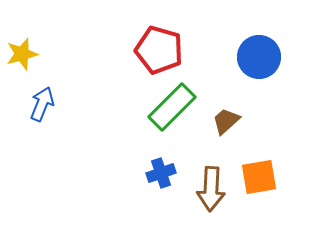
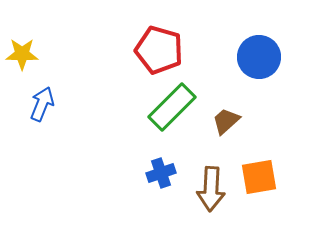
yellow star: rotated 16 degrees clockwise
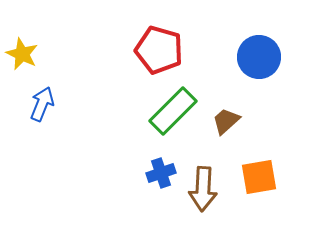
yellow star: rotated 24 degrees clockwise
green rectangle: moved 1 px right, 4 px down
brown arrow: moved 8 px left
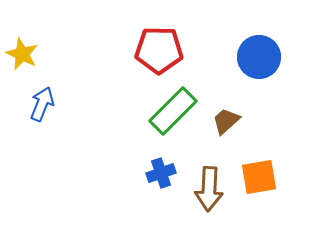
red pentagon: rotated 15 degrees counterclockwise
brown arrow: moved 6 px right
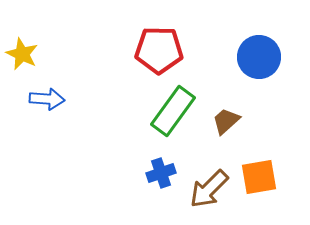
blue arrow: moved 5 px right, 5 px up; rotated 72 degrees clockwise
green rectangle: rotated 9 degrees counterclockwise
brown arrow: rotated 42 degrees clockwise
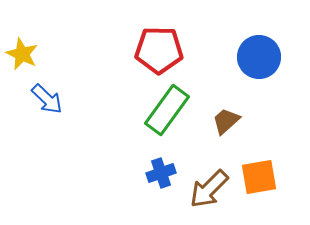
blue arrow: rotated 40 degrees clockwise
green rectangle: moved 6 px left, 1 px up
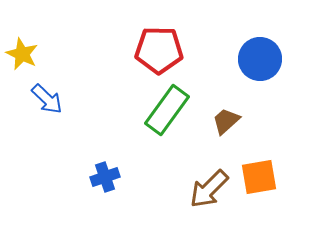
blue circle: moved 1 px right, 2 px down
blue cross: moved 56 px left, 4 px down
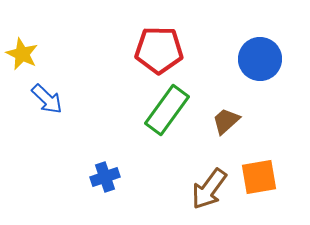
brown arrow: rotated 9 degrees counterclockwise
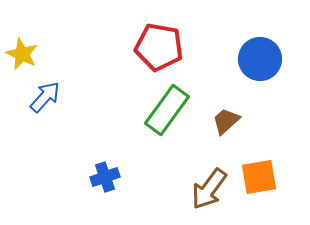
red pentagon: moved 3 px up; rotated 9 degrees clockwise
blue arrow: moved 2 px left, 2 px up; rotated 92 degrees counterclockwise
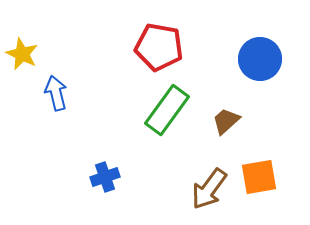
blue arrow: moved 11 px right, 4 px up; rotated 56 degrees counterclockwise
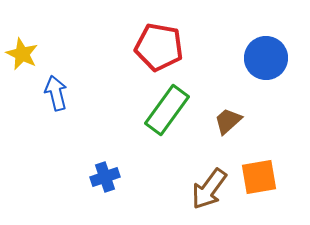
blue circle: moved 6 px right, 1 px up
brown trapezoid: moved 2 px right
